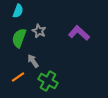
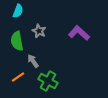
green semicircle: moved 2 px left, 3 px down; rotated 30 degrees counterclockwise
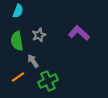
gray star: moved 4 px down; rotated 24 degrees clockwise
green cross: rotated 36 degrees clockwise
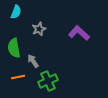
cyan semicircle: moved 2 px left, 1 px down
gray star: moved 6 px up
green semicircle: moved 3 px left, 7 px down
orange line: rotated 24 degrees clockwise
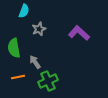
cyan semicircle: moved 8 px right, 1 px up
gray arrow: moved 2 px right, 1 px down
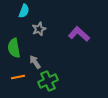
purple L-shape: moved 1 px down
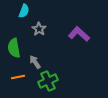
gray star: rotated 16 degrees counterclockwise
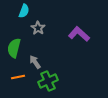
gray star: moved 1 px left, 1 px up
green semicircle: rotated 24 degrees clockwise
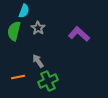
green semicircle: moved 17 px up
gray arrow: moved 3 px right, 1 px up
